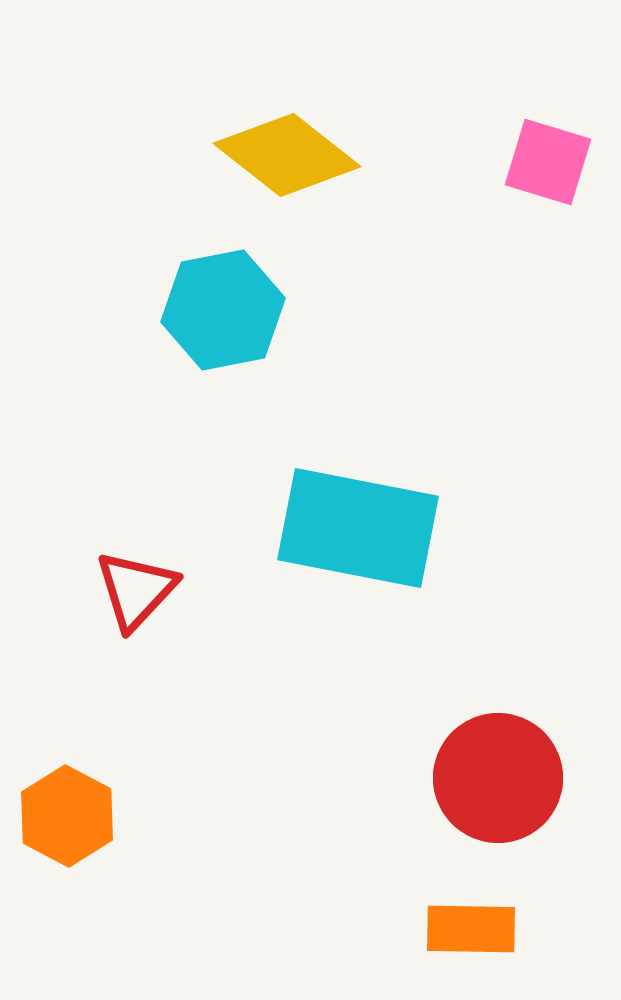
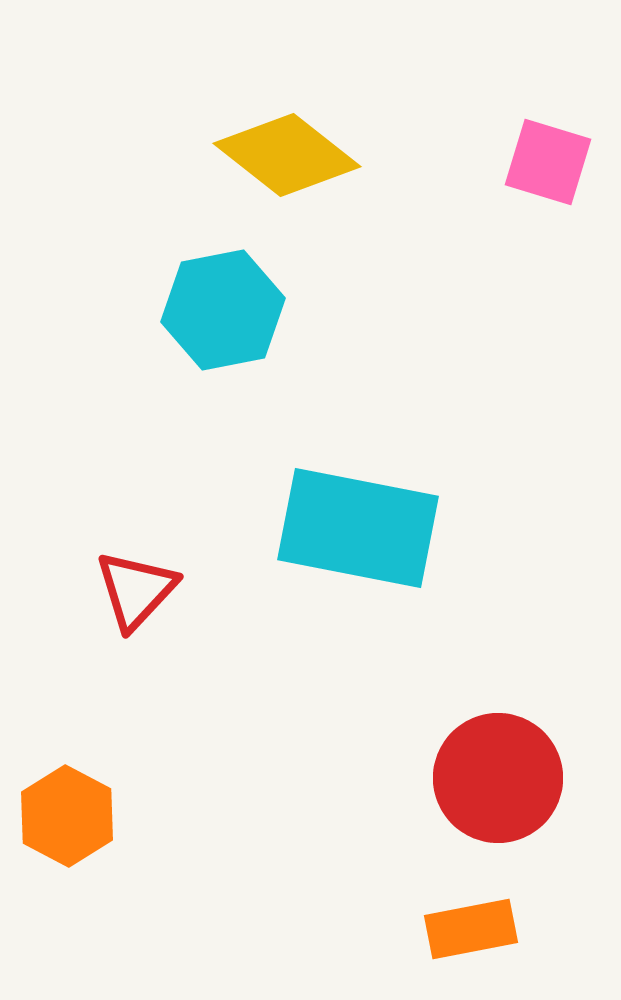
orange rectangle: rotated 12 degrees counterclockwise
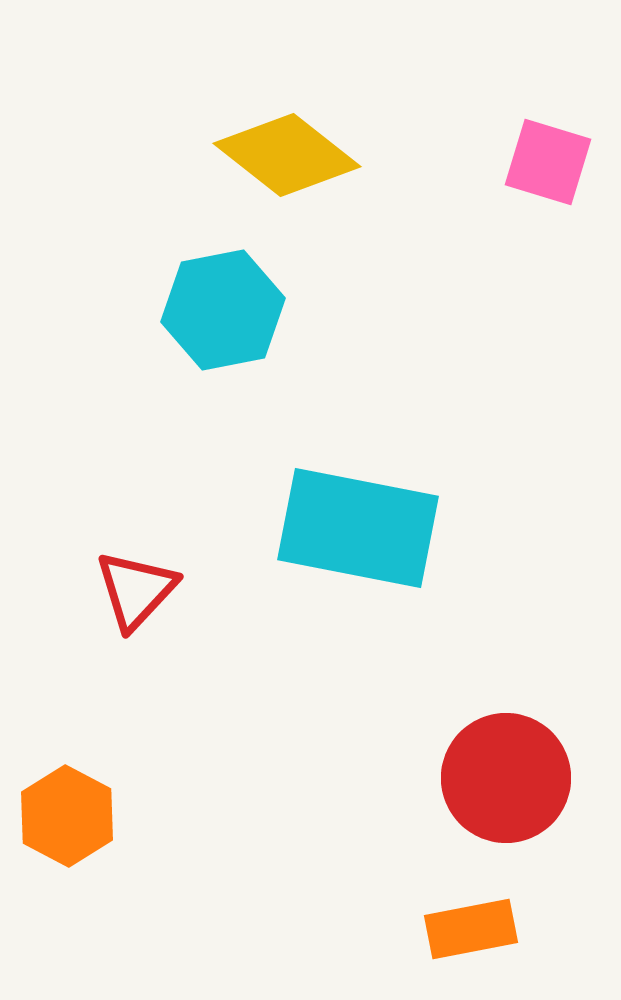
red circle: moved 8 px right
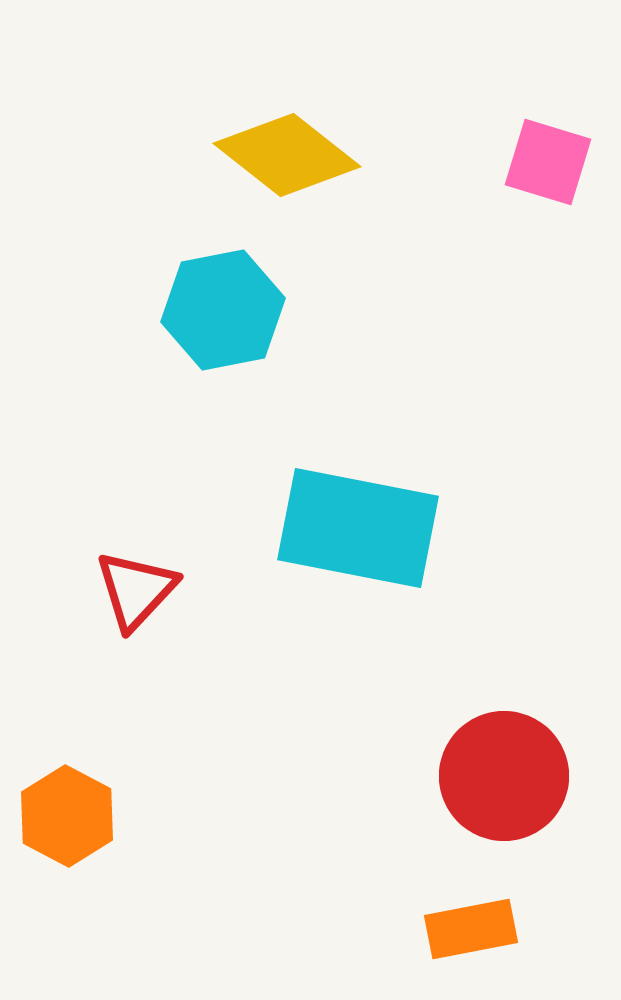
red circle: moved 2 px left, 2 px up
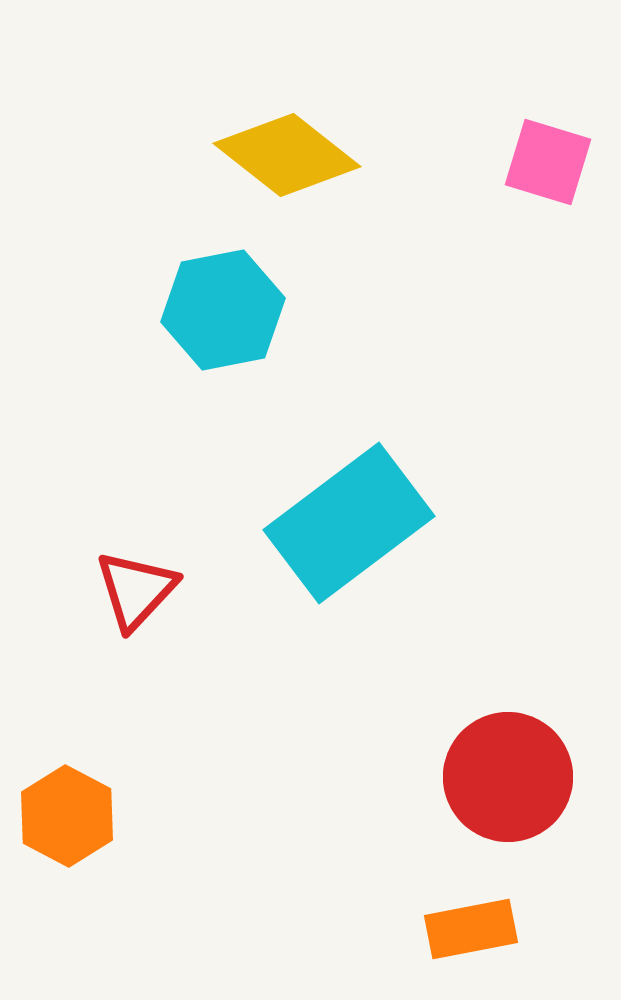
cyan rectangle: moved 9 px left, 5 px up; rotated 48 degrees counterclockwise
red circle: moved 4 px right, 1 px down
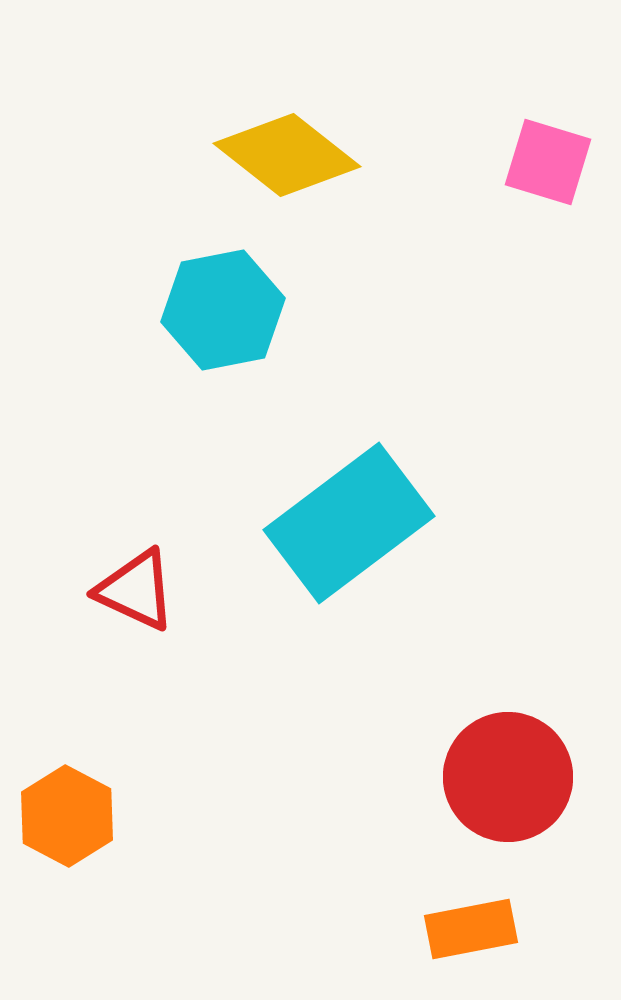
red triangle: rotated 48 degrees counterclockwise
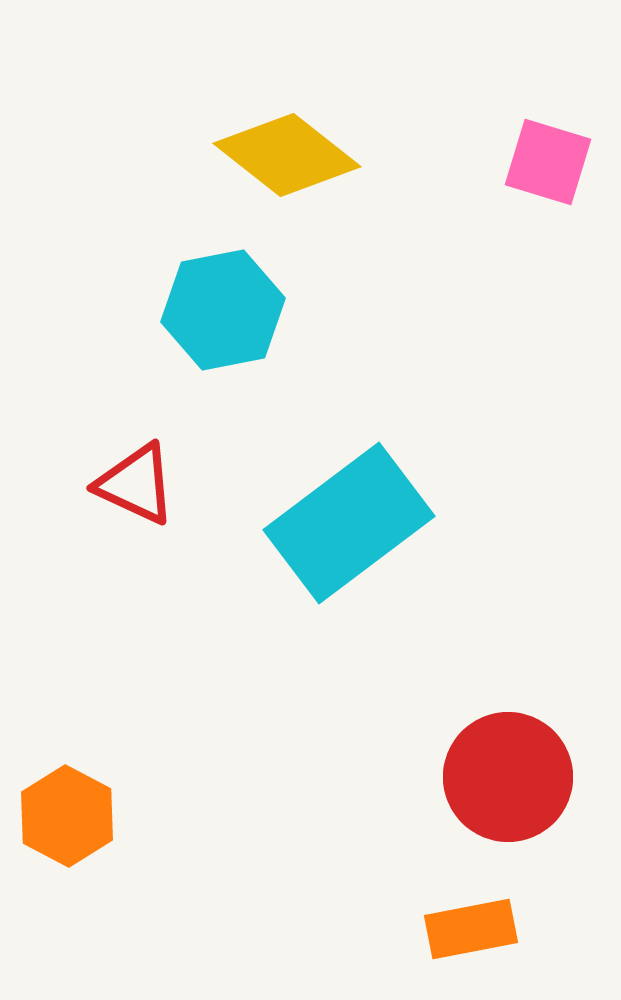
red triangle: moved 106 px up
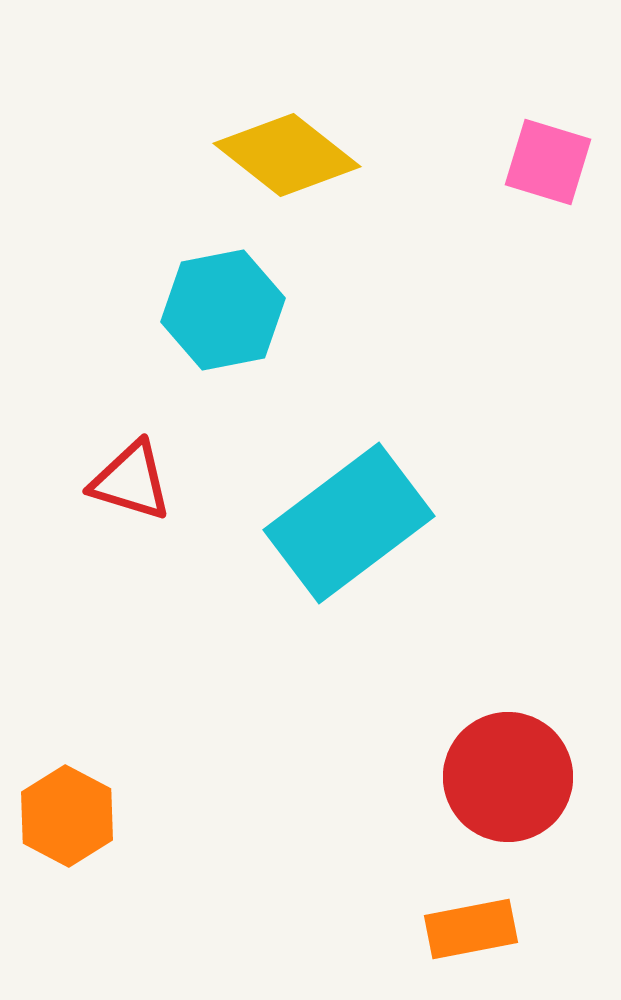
red triangle: moved 5 px left, 3 px up; rotated 8 degrees counterclockwise
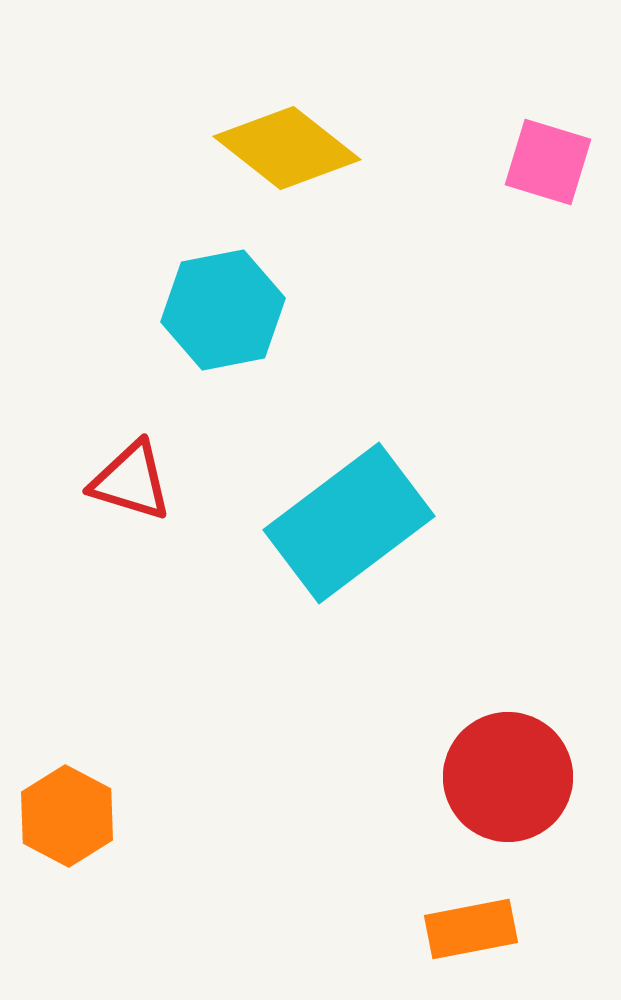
yellow diamond: moved 7 px up
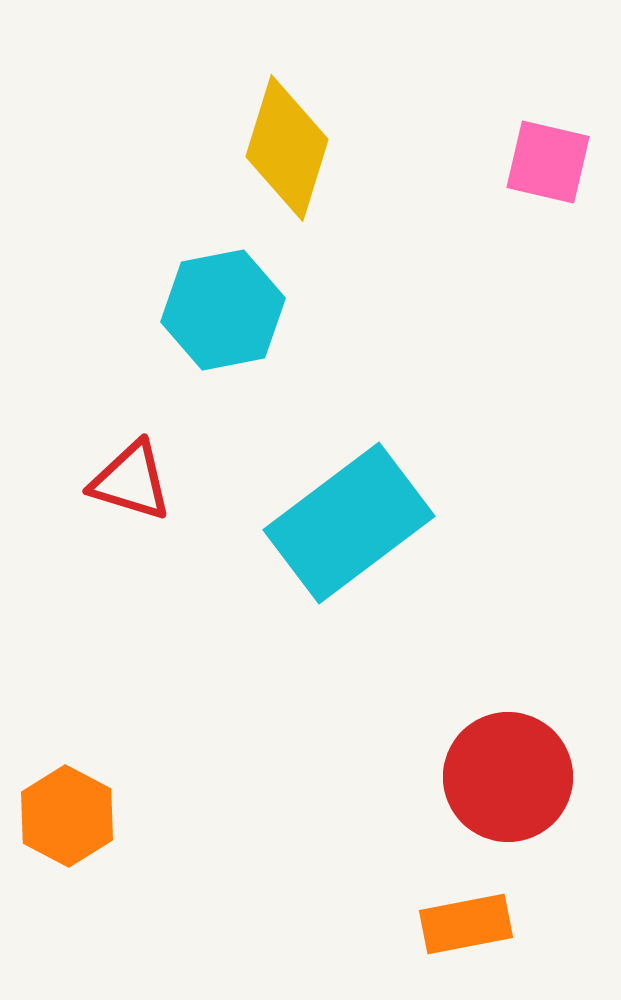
yellow diamond: rotated 69 degrees clockwise
pink square: rotated 4 degrees counterclockwise
orange rectangle: moved 5 px left, 5 px up
